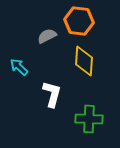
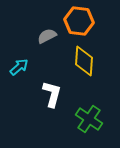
cyan arrow: rotated 96 degrees clockwise
green cross: rotated 32 degrees clockwise
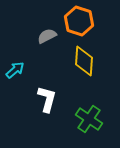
orange hexagon: rotated 12 degrees clockwise
cyan arrow: moved 4 px left, 3 px down
white L-shape: moved 5 px left, 5 px down
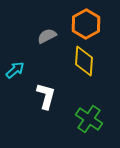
orange hexagon: moved 7 px right, 3 px down; rotated 12 degrees clockwise
white L-shape: moved 1 px left, 3 px up
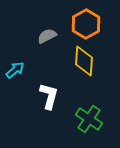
white L-shape: moved 3 px right
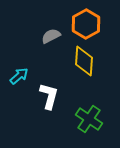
gray semicircle: moved 4 px right
cyan arrow: moved 4 px right, 6 px down
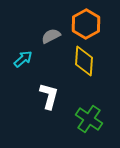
cyan arrow: moved 4 px right, 17 px up
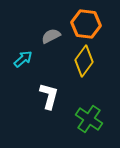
orange hexagon: rotated 24 degrees counterclockwise
yellow diamond: rotated 32 degrees clockwise
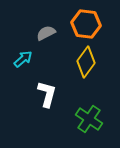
gray semicircle: moved 5 px left, 3 px up
yellow diamond: moved 2 px right, 1 px down
white L-shape: moved 2 px left, 2 px up
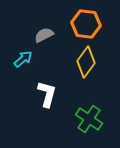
gray semicircle: moved 2 px left, 2 px down
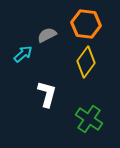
gray semicircle: moved 3 px right
cyan arrow: moved 5 px up
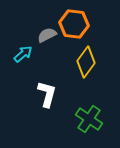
orange hexagon: moved 12 px left
